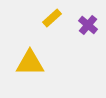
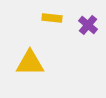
yellow rectangle: rotated 48 degrees clockwise
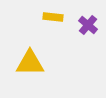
yellow rectangle: moved 1 px right, 1 px up
